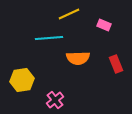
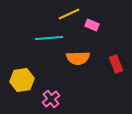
pink rectangle: moved 12 px left
pink cross: moved 4 px left, 1 px up
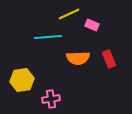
cyan line: moved 1 px left, 1 px up
red rectangle: moved 7 px left, 5 px up
pink cross: rotated 30 degrees clockwise
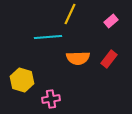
yellow line: moved 1 px right; rotated 40 degrees counterclockwise
pink rectangle: moved 19 px right, 4 px up; rotated 64 degrees counterclockwise
red rectangle: rotated 60 degrees clockwise
yellow hexagon: rotated 25 degrees clockwise
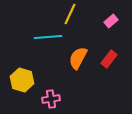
orange semicircle: rotated 120 degrees clockwise
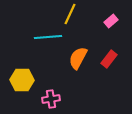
yellow hexagon: rotated 15 degrees counterclockwise
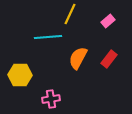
pink rectangle: moved 3 px left
yellow hexagon: moved 2 px left, 5 px up
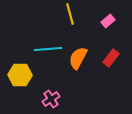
yellow line: rotated 40 degrees counterclockwise
cyan line: moved 12 px down
red rectangle: moved 2 px right, 1 px up
pink cross: rotated 24 degrees counterclockwise
